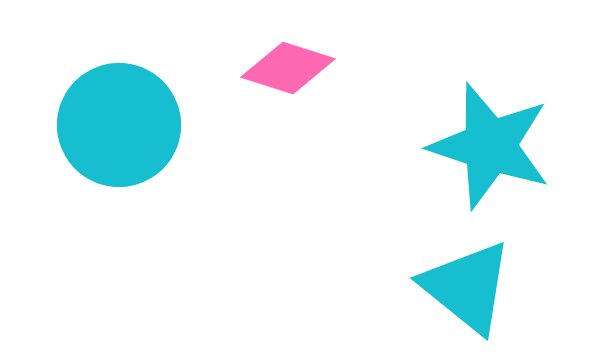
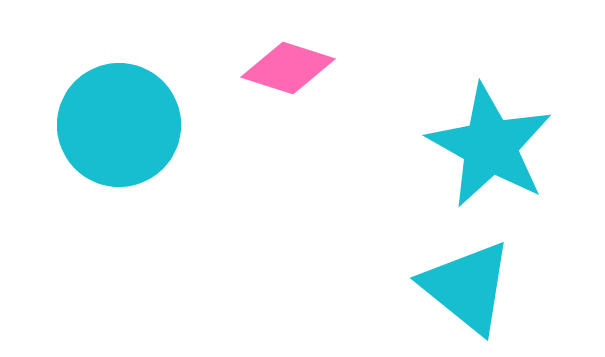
cyan star: rotated 11 degrees clockwise
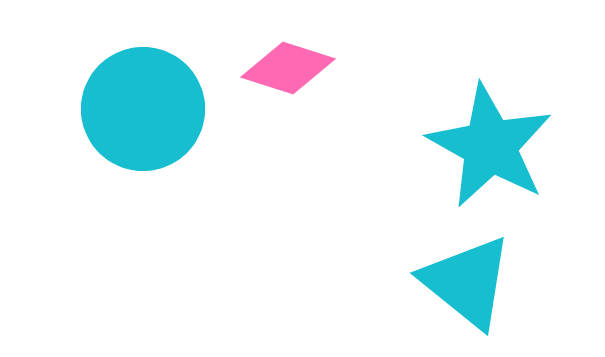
cyan circle: moved 24 px right, 16 px up
cyan triangle: moved 5 px up
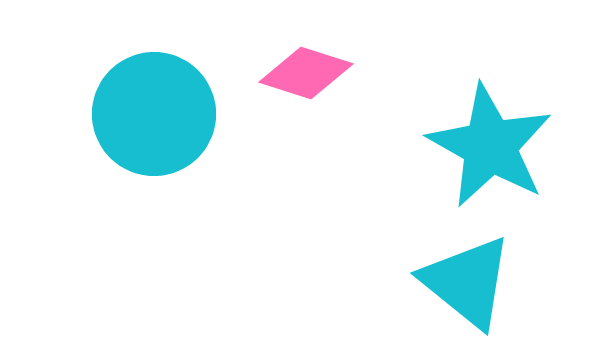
pink diamond: moved 18 px right, 5 px down
cyan circle: moved 11 px right, 5 px down
